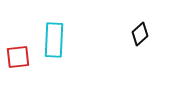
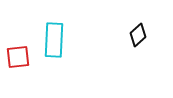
black diamond: moved 2 px left, 1 px down
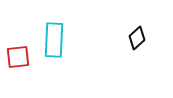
black diamond: moved 1 px left, 3 px down
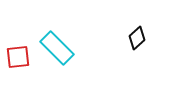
cyan rectangle: moved 3 px right, 8 px down; rotated 48 degrees counterclockwise
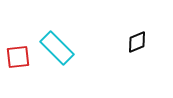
black diamond: moved 4 px down; rotated 20 degrees clockwise
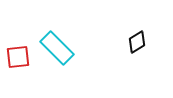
black diamond: rotated 10 degrees counterclockwise
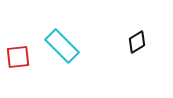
cyan rectangle: moved 5 px right, 2 px up
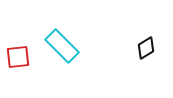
black diamond: moved 9 px right, 6 px down
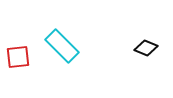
black diamond: rotated 55 degrees clockwise
